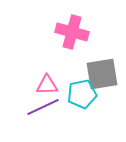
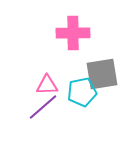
pink cross: moved 1 px right, 1 px down; rotated 16 degrees counterclockwise
cyan pentagon: moved 2 px up
purple line: rotated 16 degrees counterclockwise
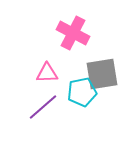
pink cross: rotated 28 degrees clockwise
pink triangle: moved 12 px up
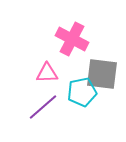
pink cross: moved 1 px left, 6 px down
gray square: rotated 16 degrees clockwise
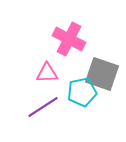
pink cross: moved 3 px left
gray square: rotated 12 degrees clockwise
purple line: rotated 8 degrees clockwise
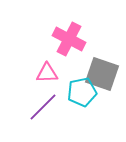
purple line: rotated 12 degrees counterclockwise
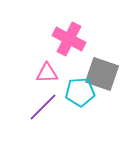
cyan pentagon: moved 2 px left; rotated 8 degrees clockwise
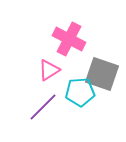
pink triangle: moved 2 px right, 3 px up; rotated 30 degrees counterclockwise
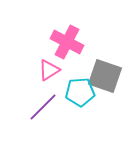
pink cross: moved 2 px left, 3 px down
gray square: moved 3 px right, 2 px down
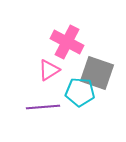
gray square: moved 8 px left, 3 px up
cyan pentagon: rotated 8 degrees clockwise
purple line: rotated 40 degrees clockwise
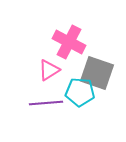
pink cross: moved 2 px right
purple line: moved 3 px right, 4 px up
